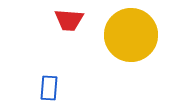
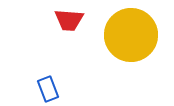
blue rectangle: moved 1 px left, 1 px down; rotated 25 degrees counterclockwise
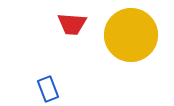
red trapezoid: moved 3 px right, 4 px down
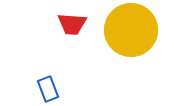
yellow circle: moved 5 px up
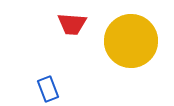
yellow circle: moved 11 px down
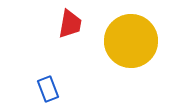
red trapezoid: moved 2 px left; rotated 84 degrees counterclockwise
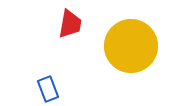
yellow circle: moved 5 px down
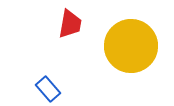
blue rectangle: rotated 20 degrees counterclockwise
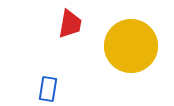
blue rectangle: rotated 50 degrees clockwise
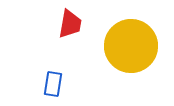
blue rectangle: moved 5 px right, 5 px up
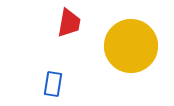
red trapezoid: moved 1 px left, 1 px up
